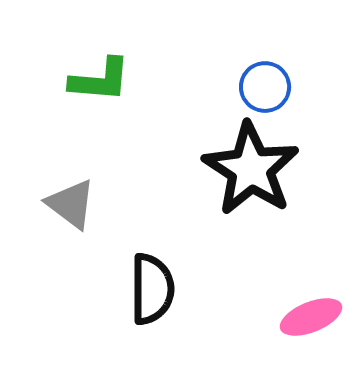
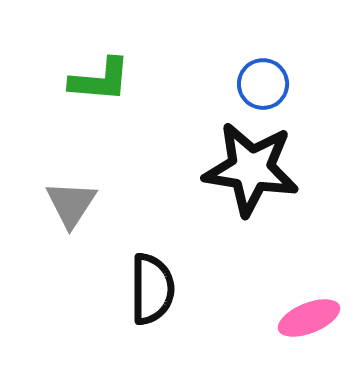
blue circle: moved 2 px left, 3 px up
black star: rotated 24 degrees counterclockwise
gray triangle: rotated 26 degrees clockwise
pink ellipse: moved 2 px left, 1 px down
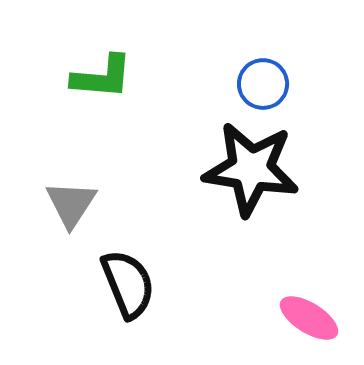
green L-shape: moved 2 px right, 3 px up
black semicircle: moved 24 px left, 5 px up; rotated 22 degrees counterclockwise
pink ellipse: rotated 54 degrees clockwise
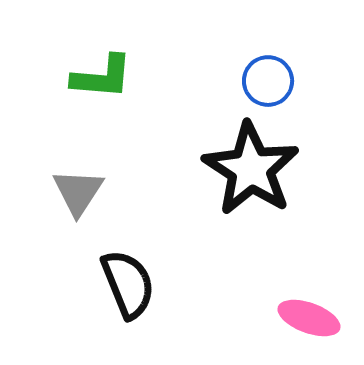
blue circle: moved 5 px right, 3 px up
black star: rotated 24 degrees clockwise
gray triangle: moved 7 px right, 12 px up
pink ellipse: rotated 12 degrees counterclockwise
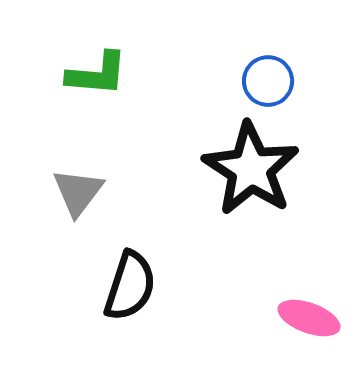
green L-shape: moved 5 px left, 3 px up
gray triangle: rotated 4 degrees clockwise
black semicircle: moved 2 px right, 2 px down; rotated 40 degrees clockwise
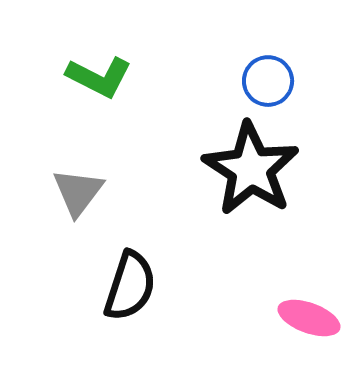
green L-shape: moved 2 px right, 3 px down; rotated 22 degrees clockwise
